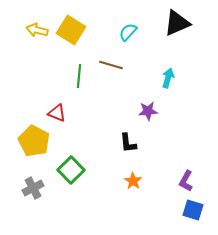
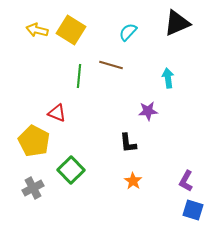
cyan arrow: rotated 24 degrees counterclockwise
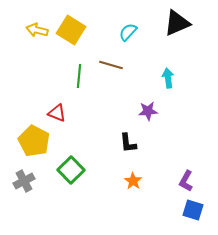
gray cross: moved 9 px left, 7 px up
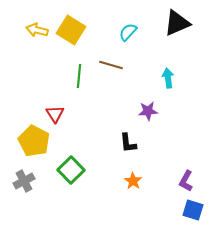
red triangle: moved 2 px left, 1 px down; rotated 36 degrees clockwise
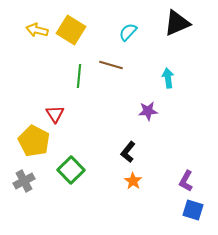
black L-shape: moved 9 px down; rotated 45 degrees clockwise
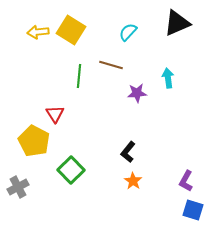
yellow arrow: moved 1 px right, 2 px down; rotated 20 degrees counterclockwise
purple star: moved 11 px left, 18 px up
gray cross: moved 6 px left, 6 px down
